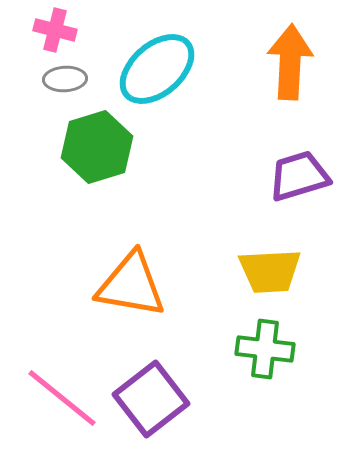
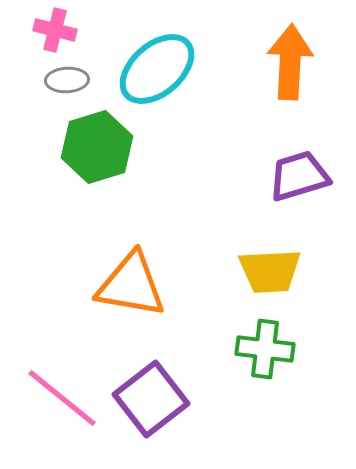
gray ellipse: moved 2 px right, 1 px down
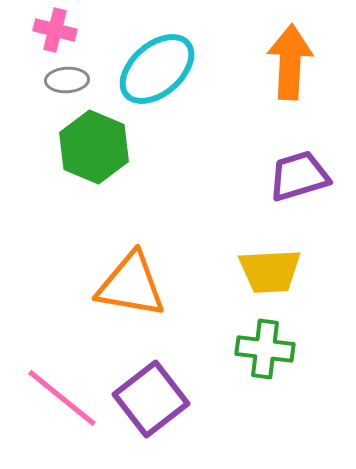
green hexagon: moved 3 px left; rotated 20 degrees counterclockwise
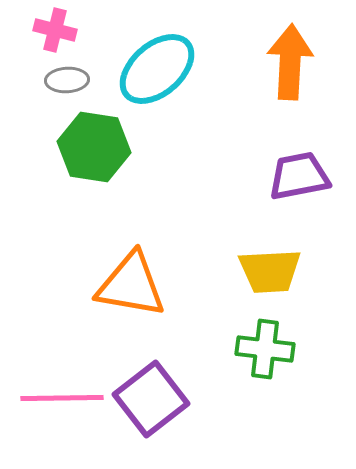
green hexagon: rotated 14 degrees counterclockwise
purple trapezoid: rotated 6 degrees clockwise
pink line: rotated 40 degrees counterclockwise
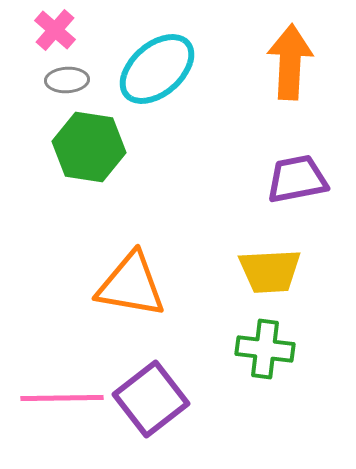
pink cross: rotated 27 degrees clockwise
green hexagon: moved 5 px left
purple trapezoid: moved 2 px left, 3 px down
